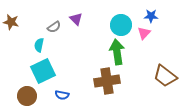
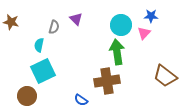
gray semicircle: rotated 40 degrees counterclockwise
blue semicircle: moved 19 px right, 5 px down; rotated 24 degrees clockwise
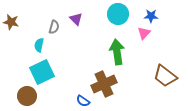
cyan circle: moved 3 px left, 11 px up
cyan square: moved 1 px left, 1 px down
brown cross: moved 3 px left, 3 px down; rotated 15 degrees counterclockwise
blue semicircle: moved 2 px right, 1 px down
